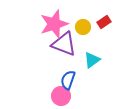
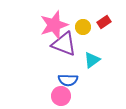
pink star: moved 1 px down
blue semicircle: rotated 108 degrees counterclockwise
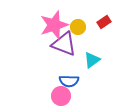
yellow circle: moved 5 px left
blue semicircle: moved 1 px right, 1 px down
